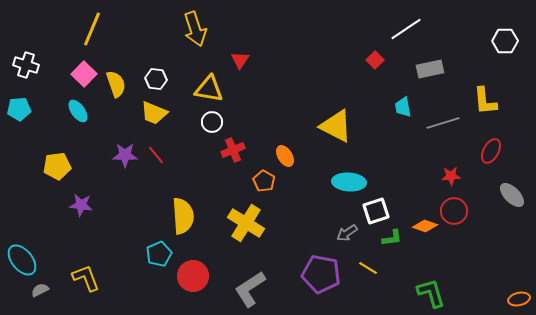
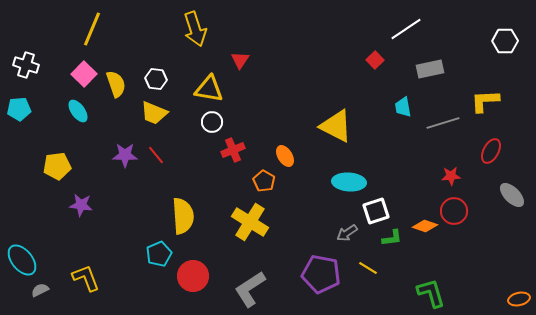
yellow L-shape at (485, 101): rotated 92 degrees clockwise
yellow cross at (246, 223): moved 4 px right, 1 px up
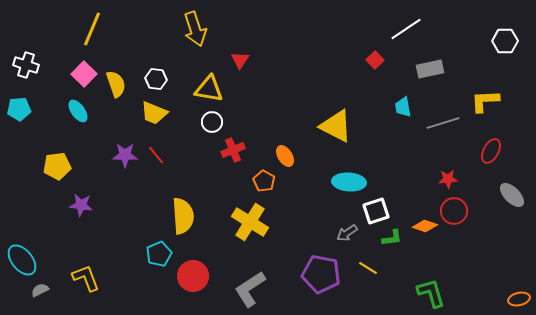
red star at (451, 176): moved 3 px left, 3 px down
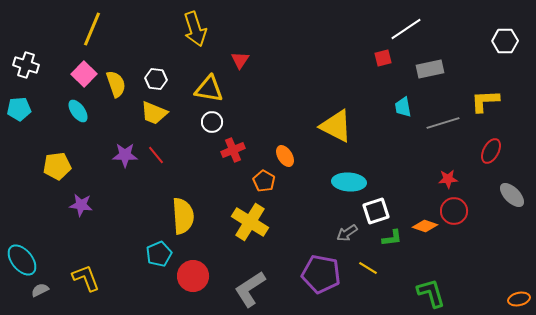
red square at (375, 60): moved 8 px right, 2 px up; rotated 30 degrees clockwise
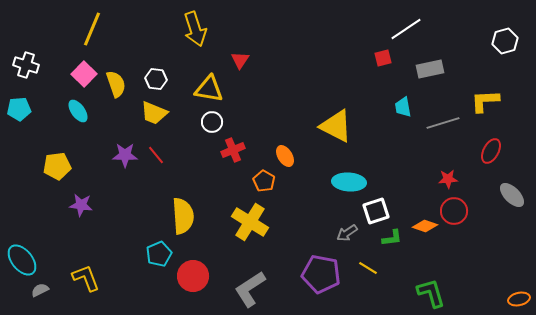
white hexagon at (505, 41): rotated 15 degrees counterclockwise
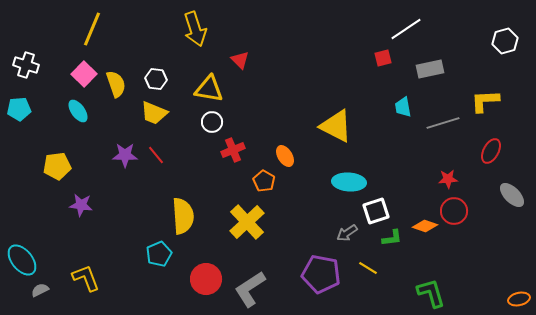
red triangle at (240, 60): rotated 18 degrees counterclockwise
yellow cross at (250, 222): moved 3 px left; rotated 15 degrees clockwise
red circle at (193, 276): moved 13 px right, 3 px down
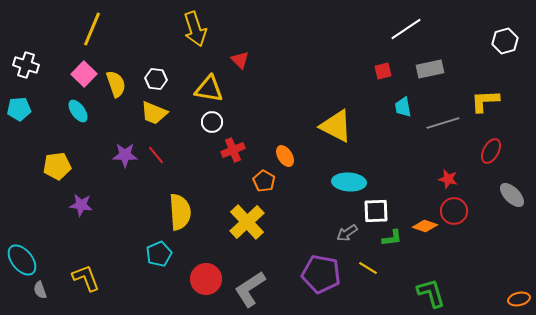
red square at (383, 58): moved 13 px down
red star at (448, 179): rotated 18 degrees clockwise
white square at (376, 211): rotated 16 degrees clockwise
yellow semicircle at (183, 216): moved 3 px left, 4 px up
gray semicircle at (40, 290): rotated 84 degrees counterclockwise
